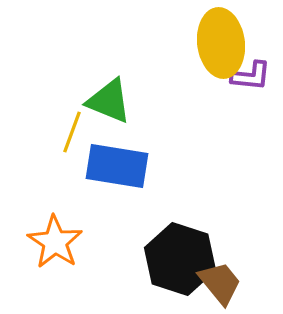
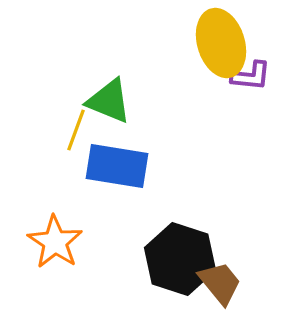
yellow ellipse: rotated 10 degrees counterclockwise
yellow line: moved 4 px right, 2 px up
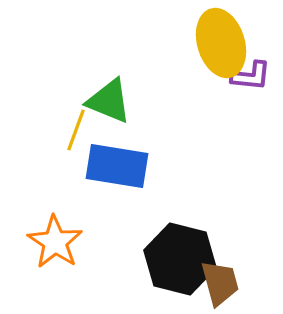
black hexagon: rotated 4 degrees counterclockwise
brown trapezoid: rotated 24 degrees clockwise
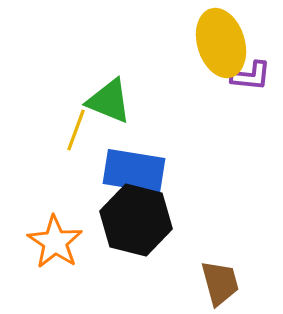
blue rectangle: moved 17 px right, 5 px down
black hexagon: moved 44 px left, 39 px up
